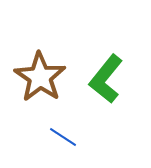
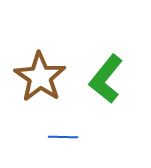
blue line: rotated 32 degrees counterclockwise
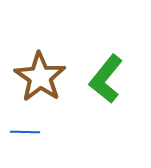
blue line: moved 38 px left, 5 px up
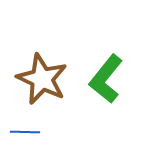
brown star: moved 2 px right, 2 px down; rotated 9 degrees counterclockwise
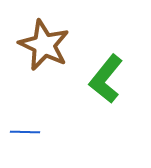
brown star: moved 2 px right, 34 px up
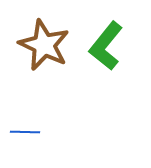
green L-shape: moved 33 px up
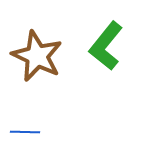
brown star: moved 7 px left, 11 px down
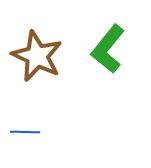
green L-shape: moved 2 px right, 3 px down
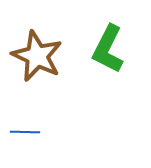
green L-shape: rotated 12 degrees counterclockwise
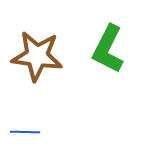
brown star: rotated 18 degrees counterclockwise
